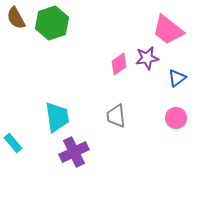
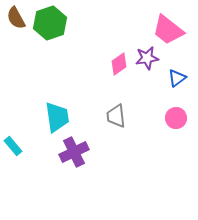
green hexagon: moved 2 px left
cyan rectangle: moved 3 px down
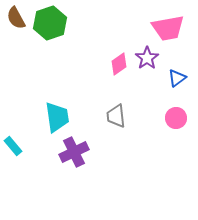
pink trapezoid: moved 2 px up; rotated 48 degrees counterclockwise
purple star: rotated 25 degrees counterclockwise
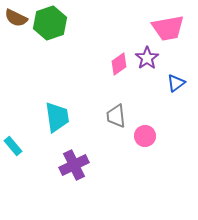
brown semicircle: rotated 35 degrees counterclockwise
blue triangle: moved 1 px left, 5 px down
pink circle: moved 31 px left, 18 px down
purple cross: moved 13 px down
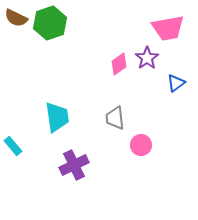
gray trapezoid: moved 1 px left, 2 px down
pink circle: moved 4 px left, 9 px down
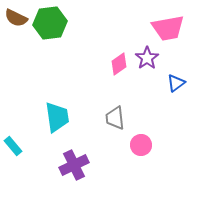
green hexagon: rotated 12 degrees clockwise
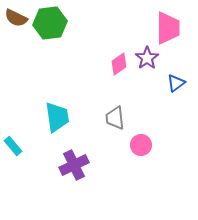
pink trapezoid: rotated 80 degrees counterclockwise
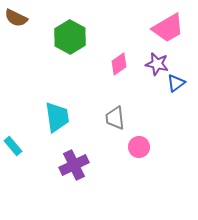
green hexagon: moved 20 px right, 14 px down; rotated 24 degrees counterclockwise
pink trapezoid: rotated 60 degrees clockwise
purple star: moved 10 px right, 6 px down; rotated 25 degrees counterclockwise
pink circle: moved 2 px left, 2 px down
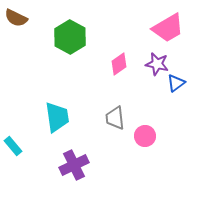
pink circle: moved 6 px right, 11 px up
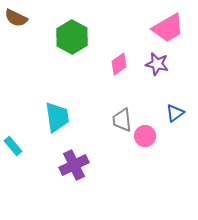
green hexagon: moved 2 px right
blue triangle: moved 1 px left, 30 px down
gray trapezoid: moved 7 px right, 2 px down
